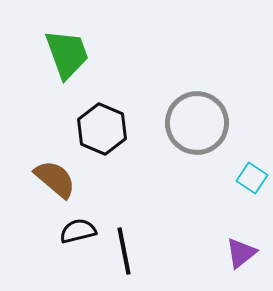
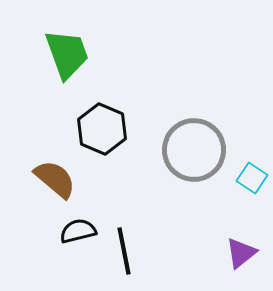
gray circle: moved 3 px left, 27 px down
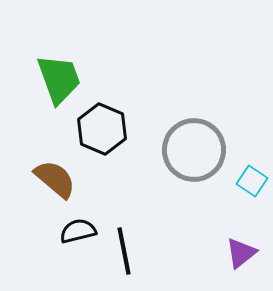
green trapezoid: moved 8 px left, 25 px down
cyan square: moved 3 px down
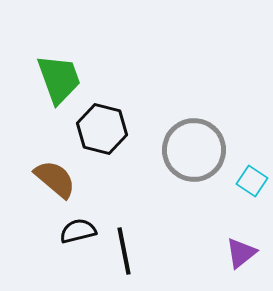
black hexagon: rotated 9 degrees counterclockwise
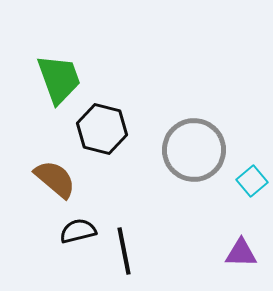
cyan square: rotated 16 degrees clockwise
purple triangle: rotated 40 degrees clockwise
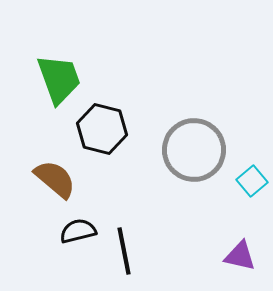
purple triangle: moved 1 px left, 3 px down; rotated 12 degrees clockwise
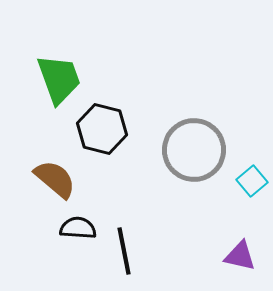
black semicircle: moved 3 px up; rotated 18 degrees clockwise
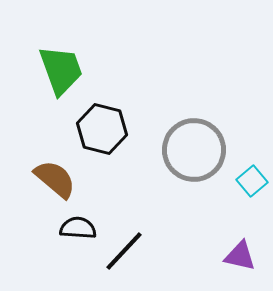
green trapezoid: moved 2 px right, 9 px up
black line: rotated 54 degrees clockwise
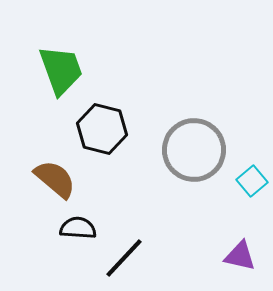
black line: moved 7 px down
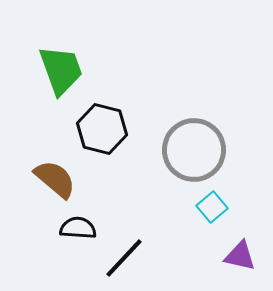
cyan square: moved 40 px left, 26 px down
